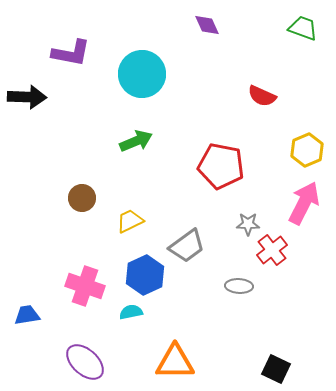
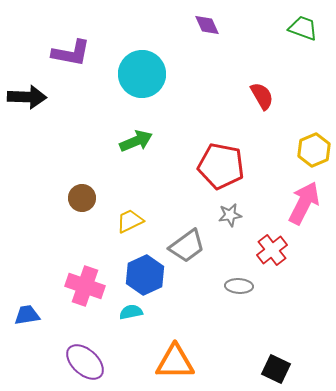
red semicircle: rotated 144 degrees counterclockwise
yellow hexagon: moved 7 px right
gray star: moved 18 px left, 9 px up; rotated 10 degrees counterclockwise
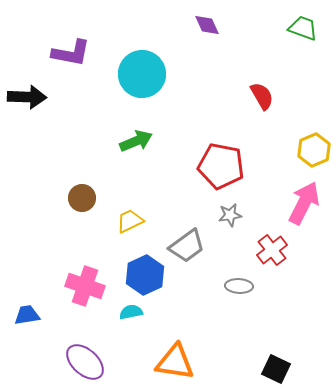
orange triangle: rotated 9 degrees clockwise
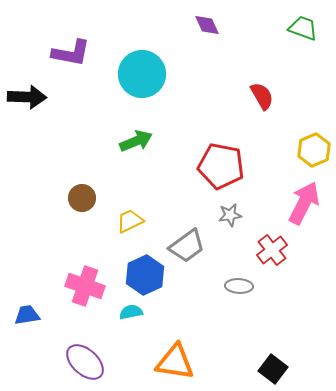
black square: moved 3 px left; rotated 12 degrees clockwise
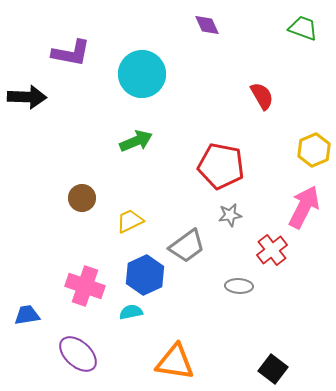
pink arrow: moved 4 px down
purple ellipse: moved 7 px left, 8 px up
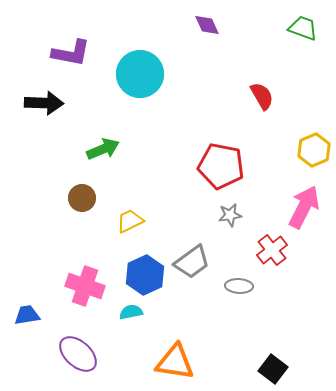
cyan circle: moved 2 px left
black arrow: moved 17 px right, 6 px down
green arrow: moved 33 px left, 8 px down
gray trapezoid: moved 5 px right, 16 px down
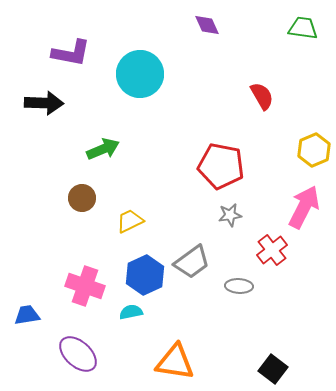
green trapezoid: rotated 12 degrees counterclockwise
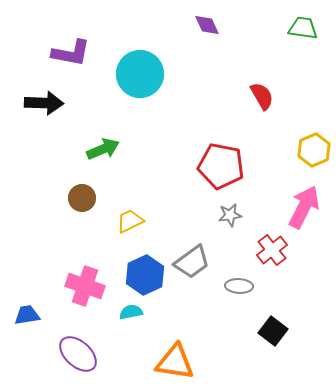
black square: moved 38 px up
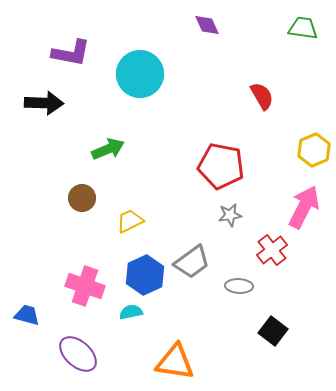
green arrow: moved 5 px right
blue trapezoid: rotated 24 degrees clockwise
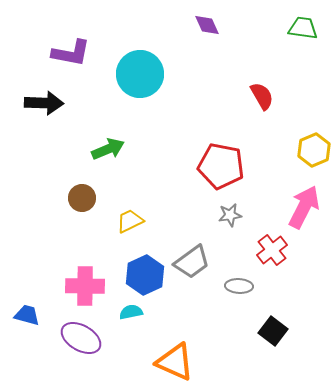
pink cross: rotated 18 degrees counterclockwise
purple ellipse: moved 3 px right, 16 px up; rotated 12 degrees counterclockwise
orange triangle: rotated 15 degrees clockwise
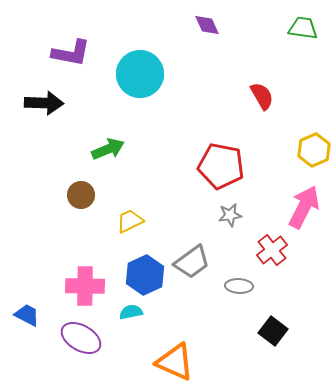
brown circle: moved 1 px left, 3 px up
blue trapezoid: rotated 12 degrees clockwise
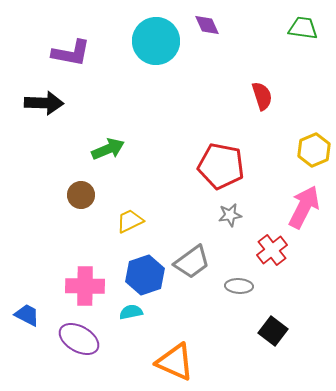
cyan circle: moved 16 px right, 33 px up
red semicircle: rotated 12 degrees clockwise
blue hexagon: rotated 6 degrees clockwise
purple ellipse: moved 2 px left, 1 px down
